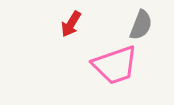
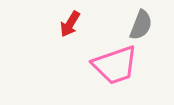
red arrow: moved 1 px left
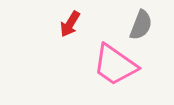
pink trapezoid: rotated 54 degrees clockwise
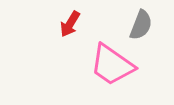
pink trapezoid: moved 3 px left
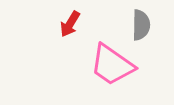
gray semicircle: rotated 20 degrees counterclockwise
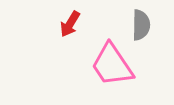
pink trapezoid: rotated 21 degrees clockwise
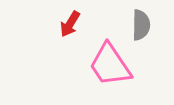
pink trapezoid: moved 2 px left
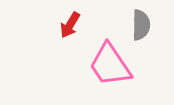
red arrow: moved 1 px down
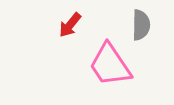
red arrow: rotated 8 degrees clockwise
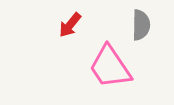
pink trapezoid: moved 2 px down
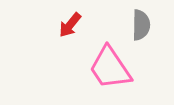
pink trapezoid: moved 1 px down
